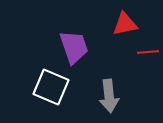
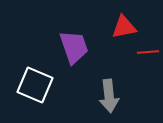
red triangle: moved 1 px left, 3 px down
white square: moved 16 px left, 2 px up
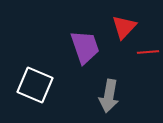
red triangle: rotated 36 degrees counterclockwise
purple trapezoid: moved 11 px right
gray arrow: rotated 16 degrees clockwise
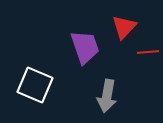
gray arrow: moved 2 px left
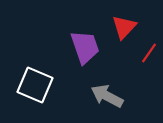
red line: moved 1 px right, 1 px down; rotated 50 degrees counterclockwise
gray arrow: rotated 108 degrees clockwise
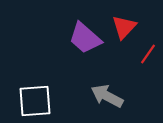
purple trapezoid: moved 9 px up; rotated 150 degrees clockwise
red line: moved 1 px left, 1 px down
white square: moved 16 px down; rotated 27 degrees counterclockwise
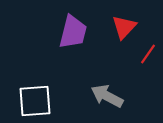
purple trapezoid: moved 12 px left, 6 px up; rotated 117 degrees counterclockwise
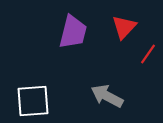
white square: moved 2 px left
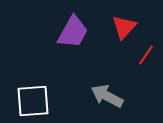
purple trapezoid: rotated 15 degrees clockwise
red line: moved 2 px left, 1 px down
